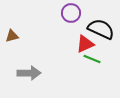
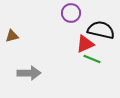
black semicircle: moved 1 px down; rotated 12 degrees counterclockwise
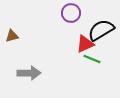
black semicircle: rotated 44 degrees counterclockwise
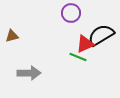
black semicircle: moved 5 px down
green line: moved 14 px left, 2 px up
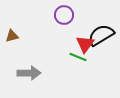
purple circle: moved 7 px left, 2 px down
red triangle: rotated 30 degrees counterclockwise
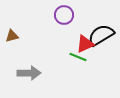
red triangle: rotated 30 degrees clockwise
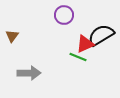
brown triangle: rotated 40 degrees counterclockwise
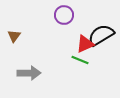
brown triangle: moved 2 px right
green line: moved 2 px right, 3 px down
